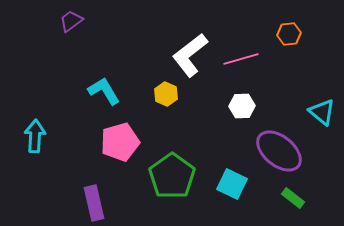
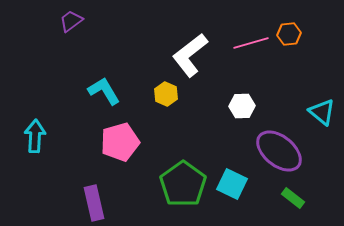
pink line: moved 10 px right, 16 px up
green pentagon: moved 11 px right, 8 px down
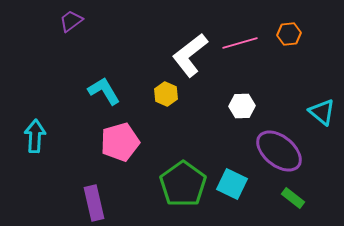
pink line: moved 11 px left
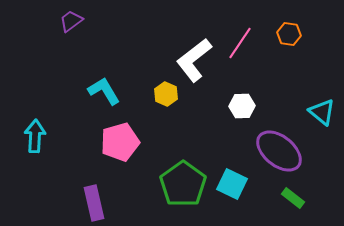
orange hexagon: rotated 15 degrees clockwise
pink line: rotated 40 degrees counterclockwise
white L-shape: moved 4 px right, 5 px down
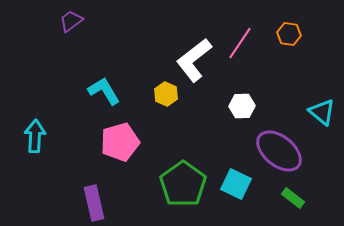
cyan square: moved 4 px right
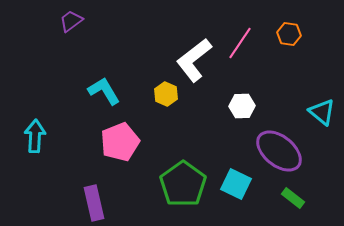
pink pentagon: rotated 6 degrees counterclockwise
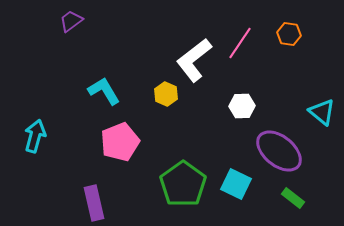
cyan arrow: rotated 12 degrees clockwise
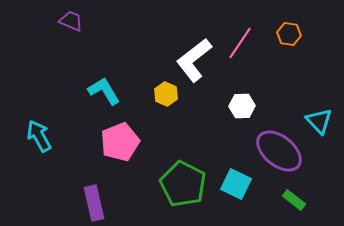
purple trapezoid: rotated 60 degrees clockwise
cyan triangle: moved 3 px left, 9 px down; rotated 8 degrees clockwise
cyan arrow: moved 4 px right; rotated 44 degrees counterclockwise
green pentagon: rotated 9 degrees counterclockwise
green rectangle: moved 1 px right, 2 px down
